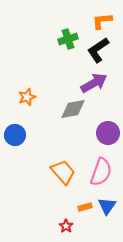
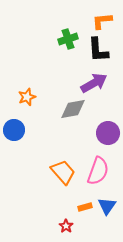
black L-shape: rotated 60 degrees counterclockwise
blue circle: moved 1 px left, 5 px up
pink semicircle: moved 3 px left, 1 px up
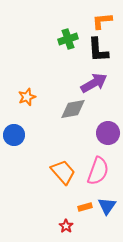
blue circle: moved 5 px down
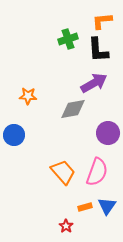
orange star: moved 1 px right, 1 px up; rotated 24 degrees clockwise
pink semicircle: moved 1 px left, 1 px down
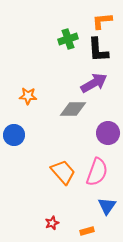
gray diamond: rotated 12 degrees clockwise
orange rectangle: moved 2 px right, 24 px down
red star: moved 14 px left, 3 px up; rotated 16 degrees clockwise
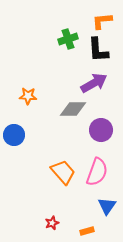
purple circle: moved 7 px left, 3 px up
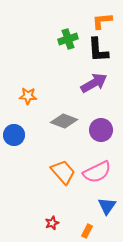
gray diamond: moved 9 px left, 12 px down; rotated 20 degrees clockwise
pink semicircle: rotated 44 degrees clockwise
orange rectangle: rotated 48 degrees counterclockwise
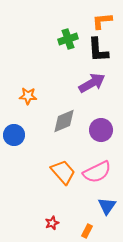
purple arrow: moved 2 px left
gray diamond: rotated 44 degrees counterclockwise
